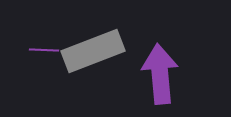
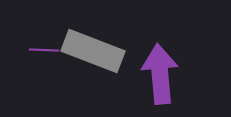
gray rectangle: rotated 42 degrees clockwise
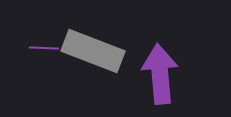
purple line: moved 2 px up
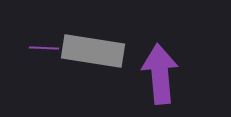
gray rectangle: rotated 12 degrees counterclockwise
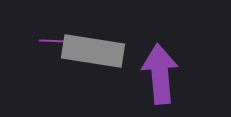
purple line: moved 10 px right, 7 px up
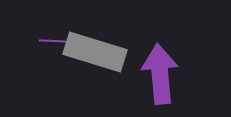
gray rectangle: moved 2 px right, 1 px down; rotated 8 degrees clockwise
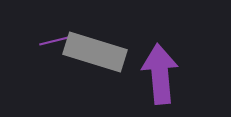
purple line: rotated 16 degrees counterclockwise
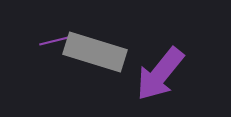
purple arrow: rotated 136 degrees counterclockwise
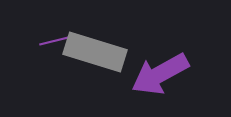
purple arrow: rotated 22 degrees clockwise
